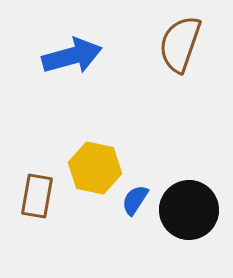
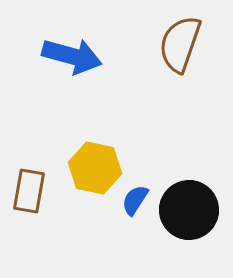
blue arrow: rotated 30 degrees clockwise
brown rectangle: moved 8 px left, 5 px up
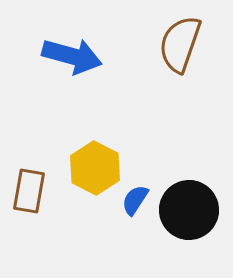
yellow hexagon: rotated 15 degrees clockwise
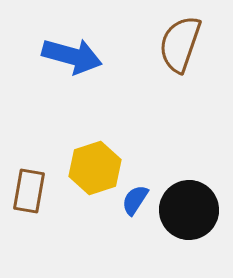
yellow hexagon: rotated 15 degrees clockwise
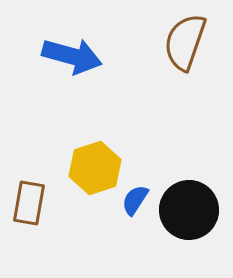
brown semicircle: moved 5 px right, 2 px up
brown rectangle: moved 12 px down
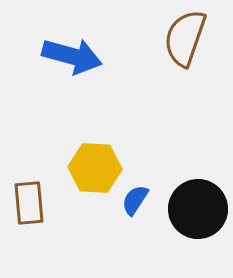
brown semicircle: moved 4 px up
yellow hexagon: rotated 21 degrees clockwise
brown rectangle: rotated 15 degrees counterclockwise
black circle: moved 9 px right, 1 px up
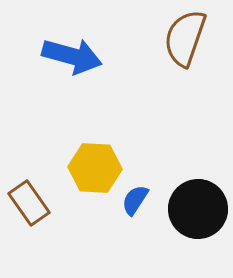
brown rectangle: rotated 30 degrees counterclockwise
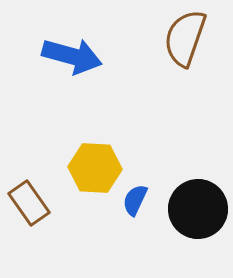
blue semicircle: rotated 8 degrees counterclockwise
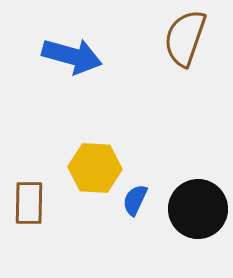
brown rectangle: rotated 36 degrees clockwise
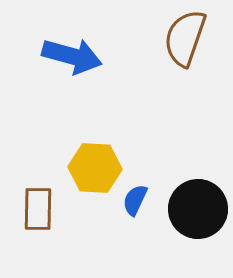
brown rectangle: moved 9 px right, 6 px down
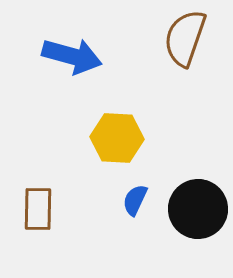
yellow hexagon: moved 22 px right, 30 px up
